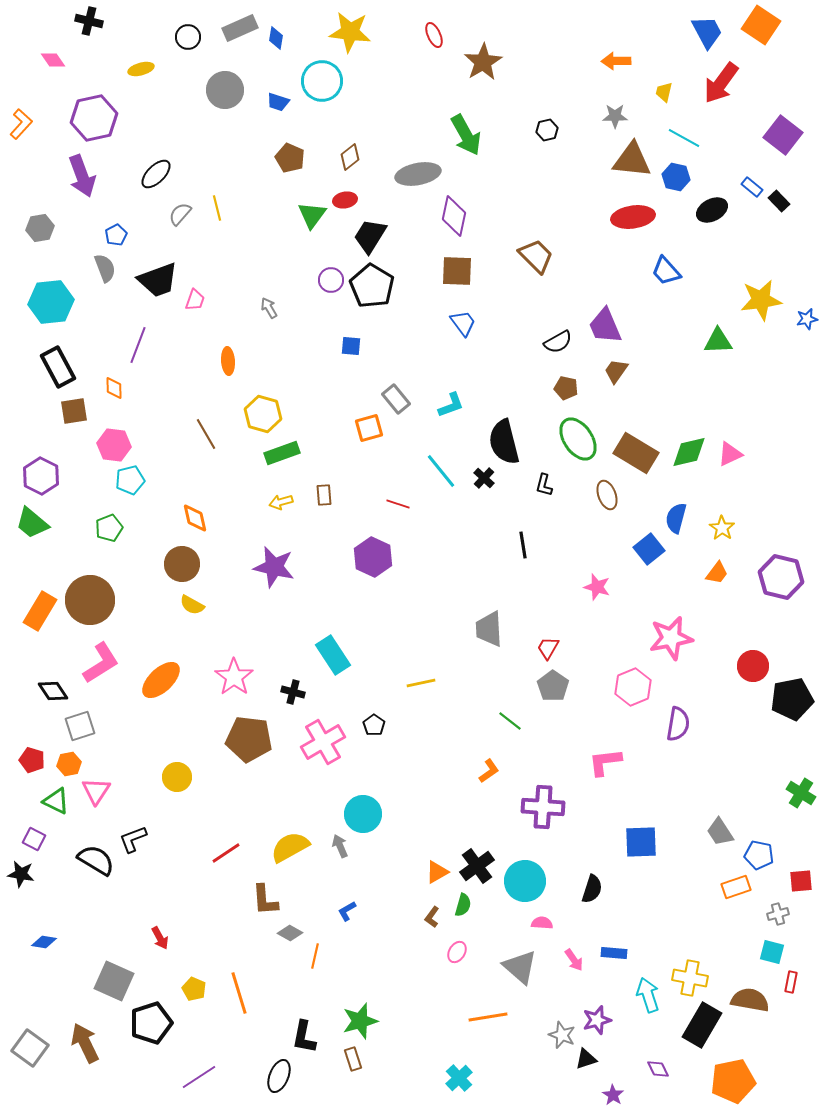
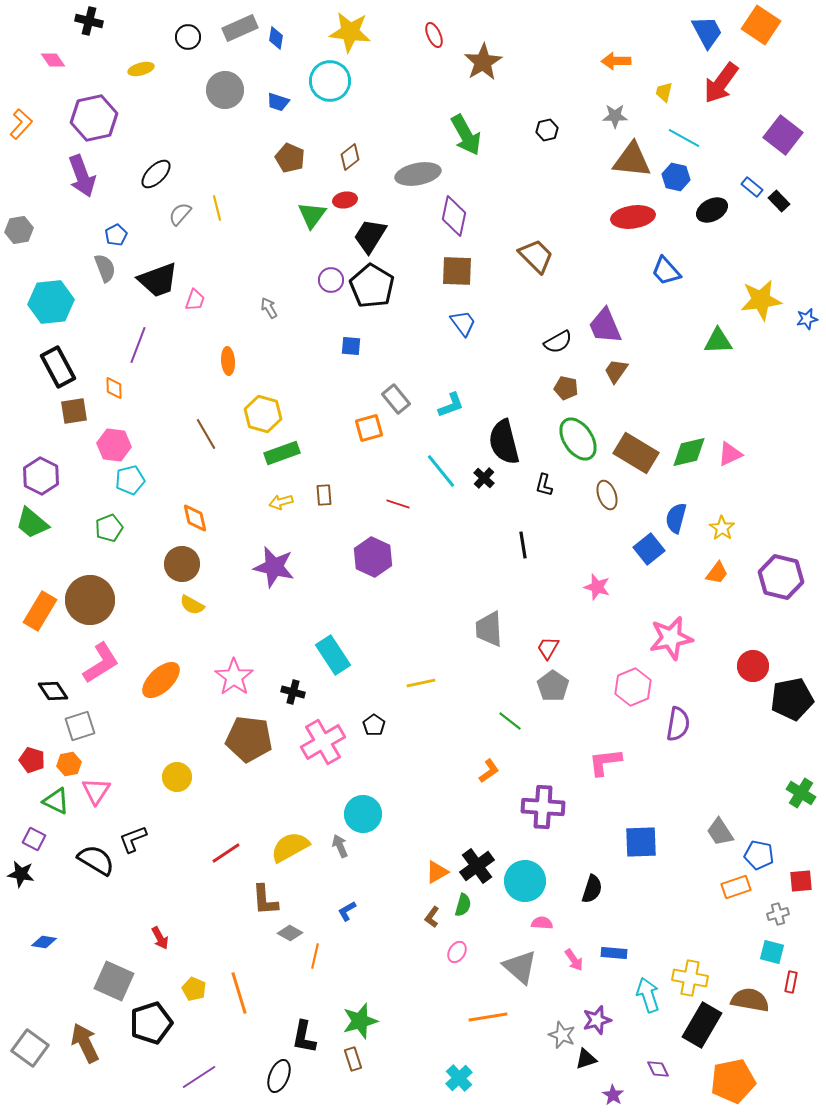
cyan circle at (322, 81): moved 8 px right
gray hexagon at (40, 228): moved 21 px left, 2 px down
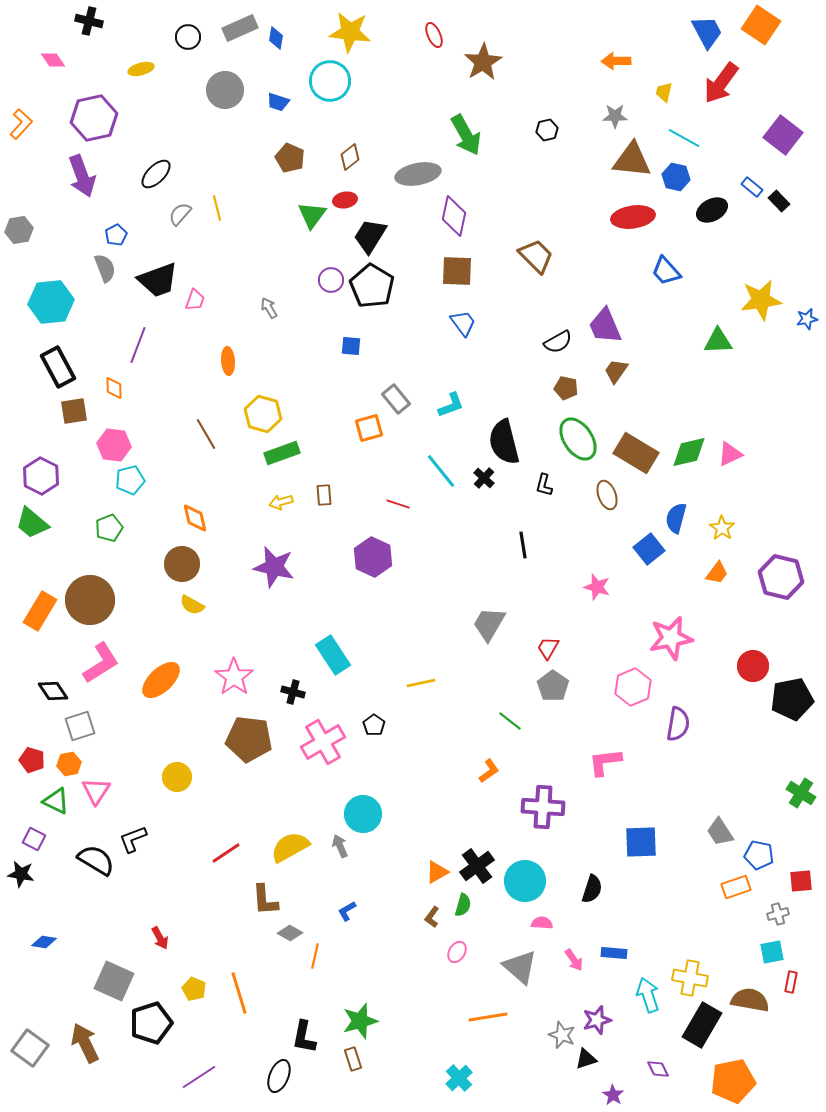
gray trapezoid at (489, 629): moved 5 px up; rotated 33 degrees clockwise
cyan square at (772, 952): rotated 25 degrees counterclockwise
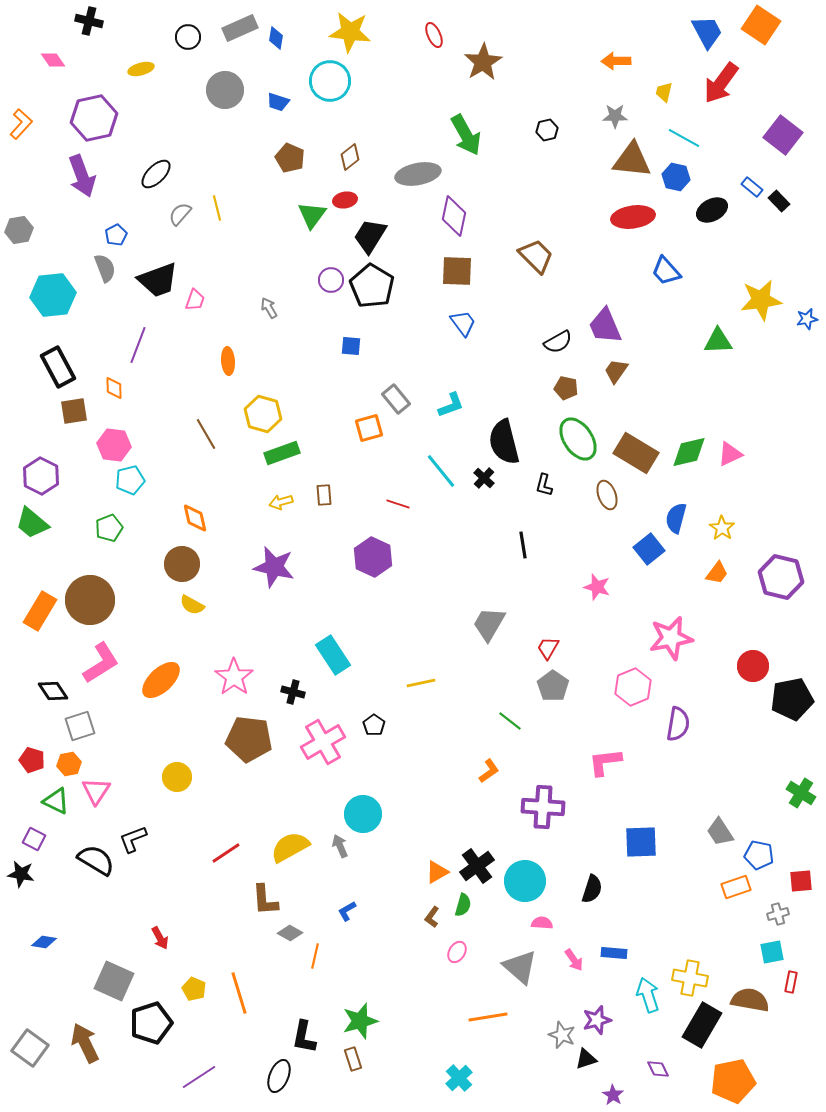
cyan hexagon at (51, 302): moved 2 px right, 7 px up
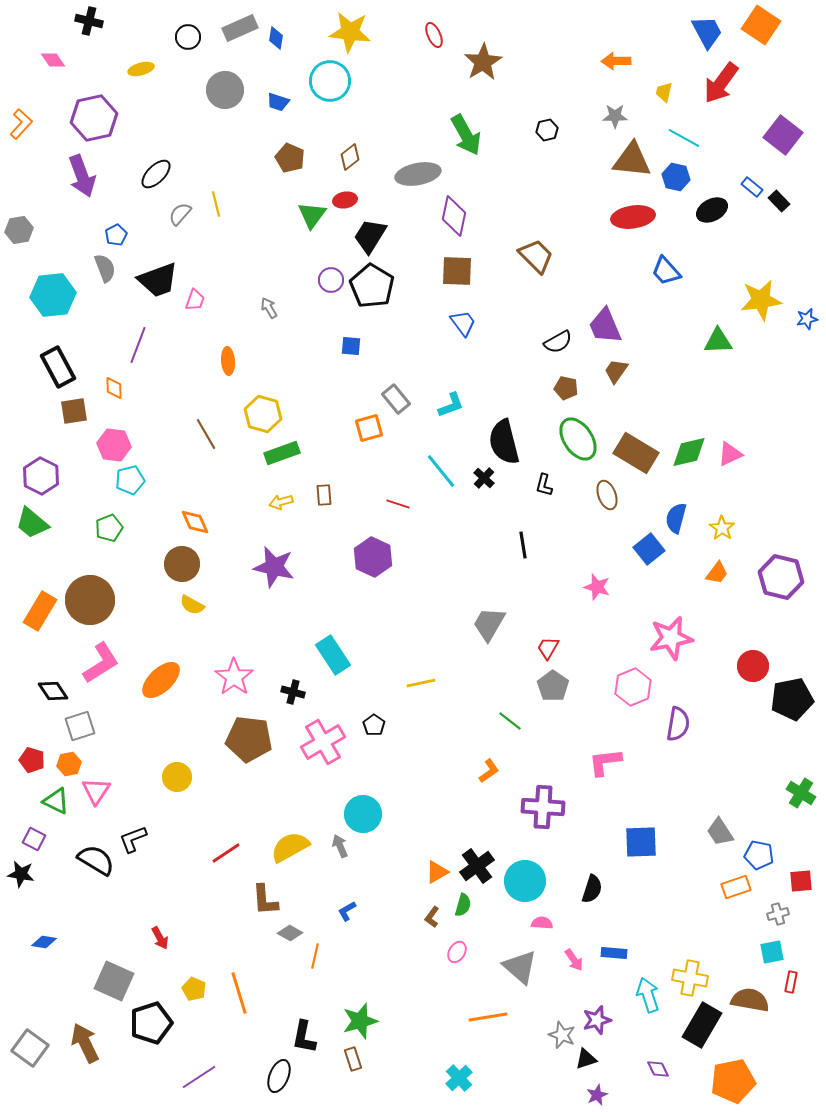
yellow line at (217, 208): moved 1 px left, 4 px up
orange diamond at (195, 518): moved 4 px down; rotated 12 degrees counterclockwise
purple star at (613, 1095): moved 16 px left; rotated 15 degrees clockwise
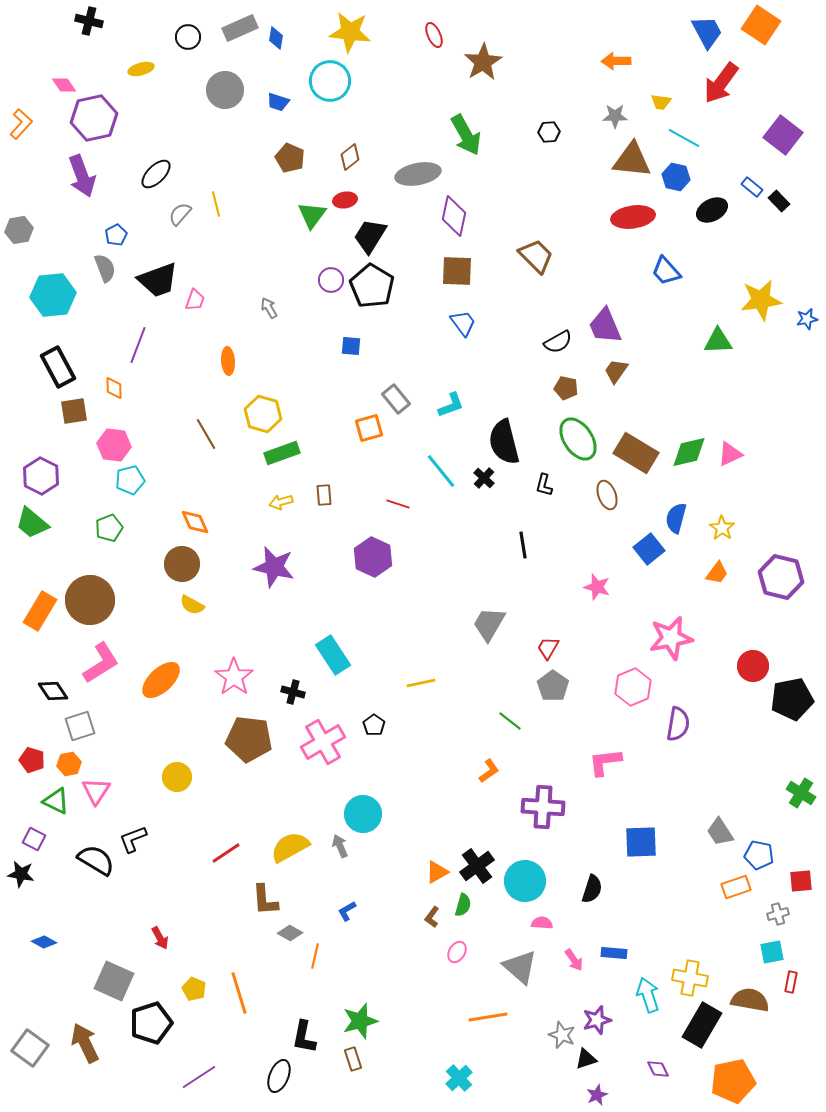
pink diamond at (53, 60): moved 11 px right, 25 px down
yellow trapezoid at (664, 92): moved 3 px left, 10 px down; rotated 95 degrees counterclockwise
black hexagon at (547, 130): moved 2 px right, 2 px down; rotated 10 degrees clockwise
blue diamond at (44, 942): rotated 20 degrees clockwise
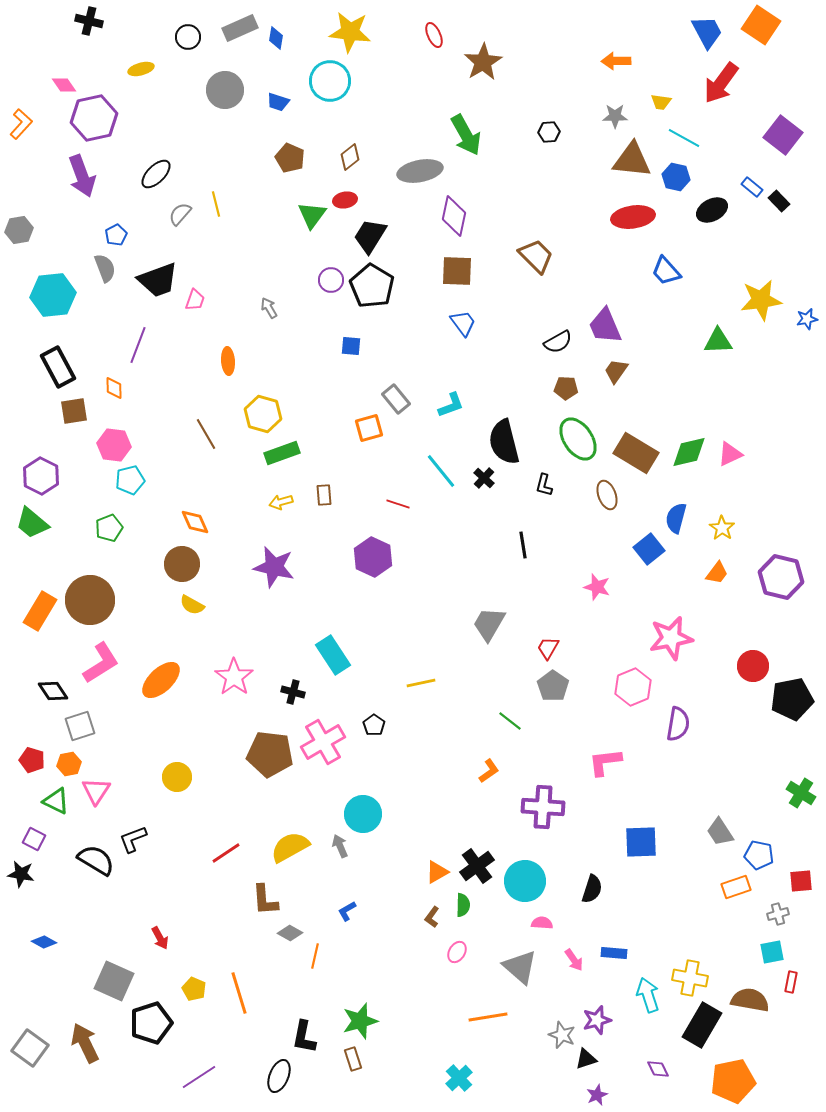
gray ellipse at (418, 174): moved 2 px right, 3 px up
brown pentagon at (566, 388): rotated 10 degrees counterclockwise
brown pentagon at (249, 739): moved 21 px right, 15 px down
green semicircle at (463, 905): rotated 15 degrees counterclockwise
